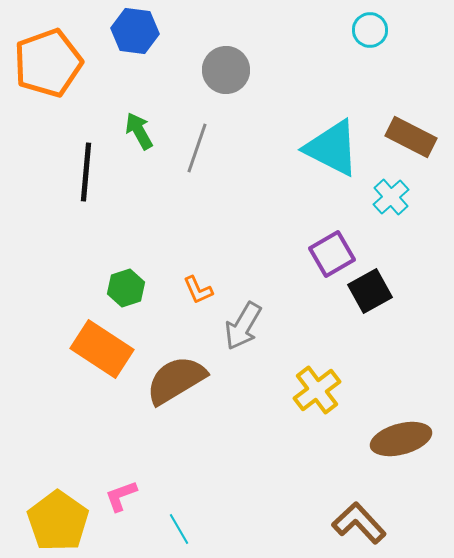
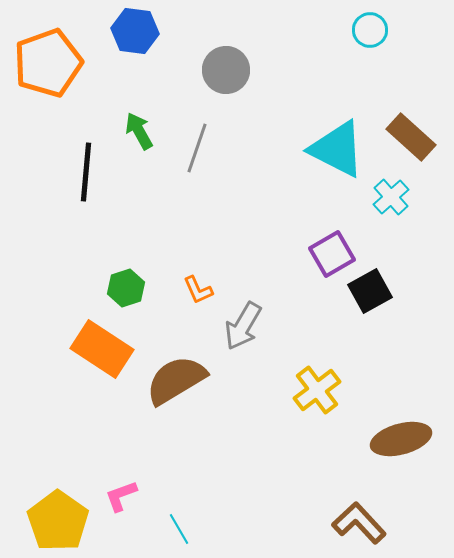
brown rectangle: rotated 15 degrees clockwise
cyan triangle: moved 5 px right, 1 px down
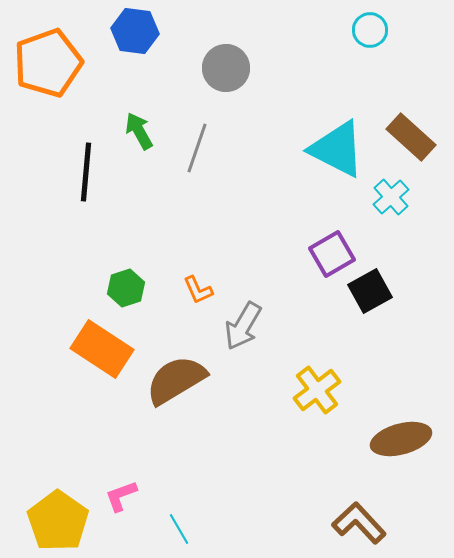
gray circle: moved 2 px up
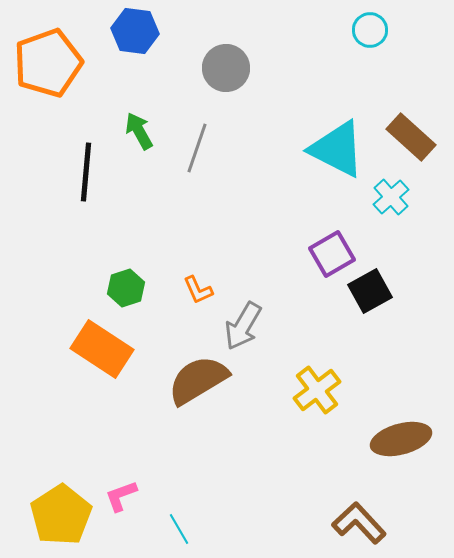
brown semicircle: moved 22 px right
yellow pentagon: moved 3 px right, 6 px up; rotated 4 degrees clockwise
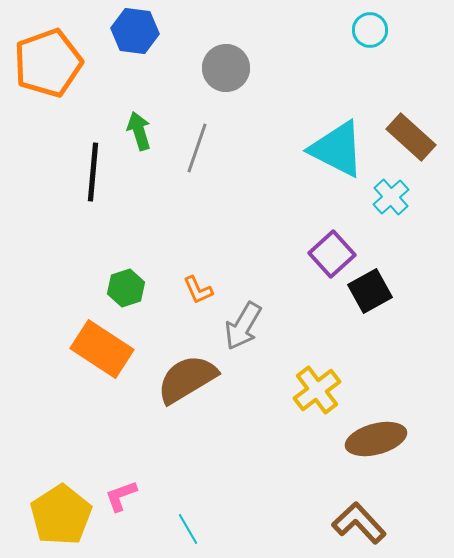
green arrow: rotated 12 degrees clockwise
black line: moved 7 px right
purple square: rotated 12 degrees counterclockwise
brown semicircle: moved 11 px left, 1 px up
brown ellipse: moved 25 px left
cyan line: moved 9 px right
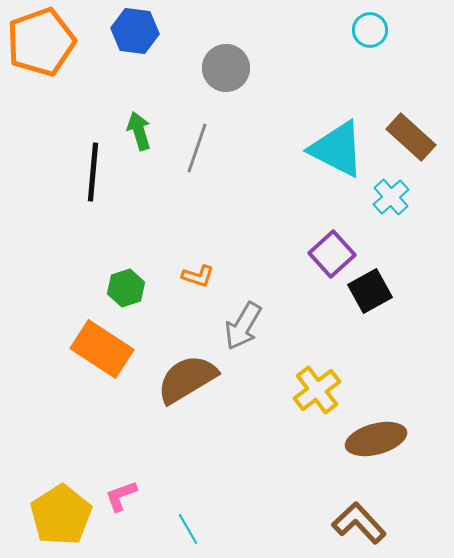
orange pentagon: moved 7 px left, 21 px up
orange L-shape: moved 14 px up; rotated 48 degrees counterclockwise
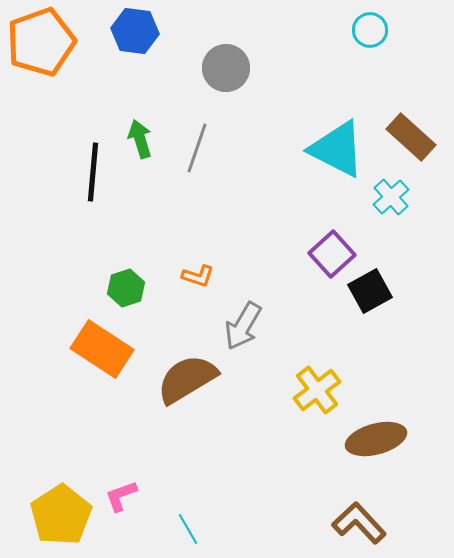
green arrow: moved 1 px right, 8 px down
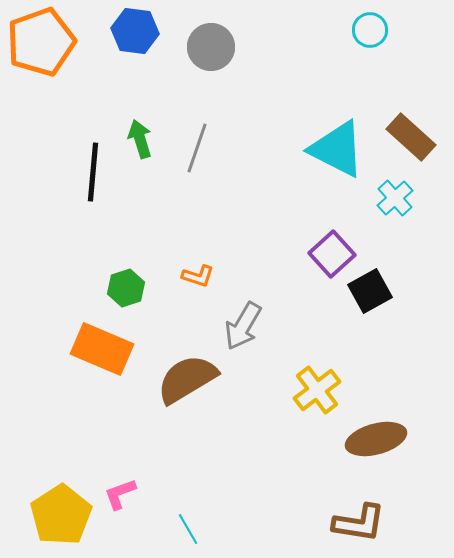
gray circle: moved 15 px left, 21 px up
cyan cross: moved 4 px right, 1 px down
orange rectangle: rotated 10 degrees counterclockwise
pink L-shape: moved 1 px left, 2 px up
brown L-shape: rotated 142 degrees clockwise
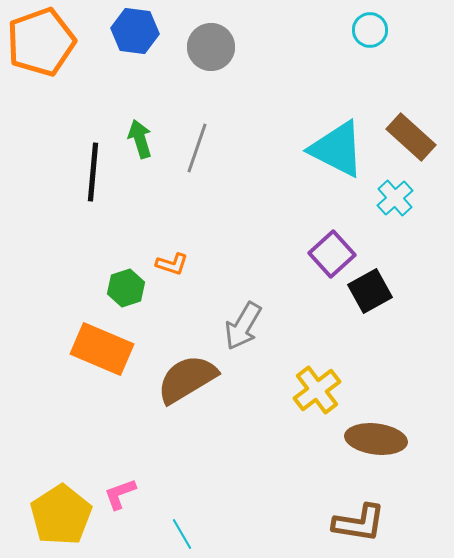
orange L-shape: moved 26 px left, 12 px up
brown ellipse: rotated 22 degrees clockwise
cyan line: moved 6 px left, 5 px down
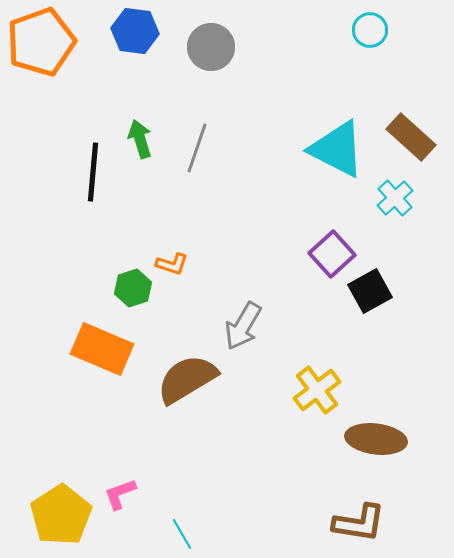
green hexagon: moved 7 px right
